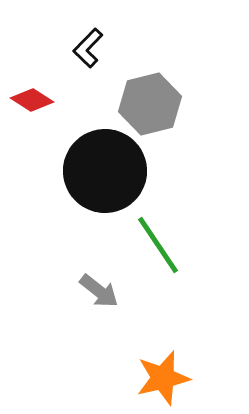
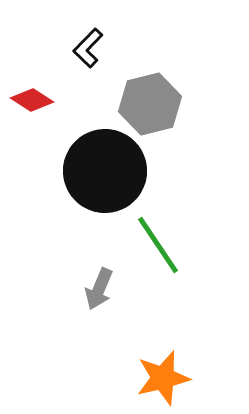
gray arrow: moved 2 px up; rotated 75 degrees clockwise
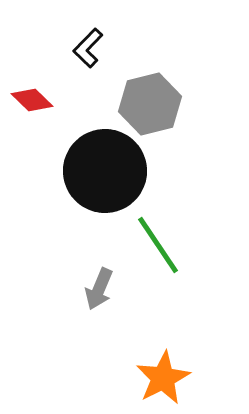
red diamond: rotated 12 degrees clockwise
orange star: rotated 14 degrees counterclockwise
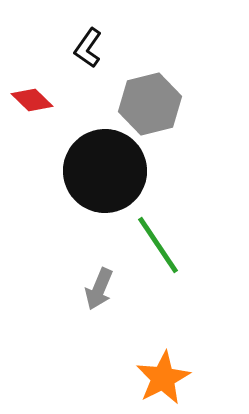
black L-shape: rotated 9 degrees counterclockwise
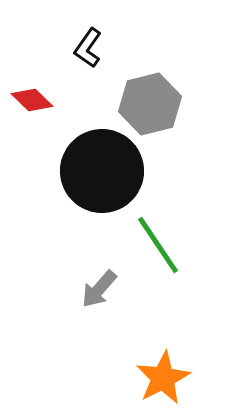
black circle: moved 3 px left
gray arrow: rotated 18 degrees clockwise
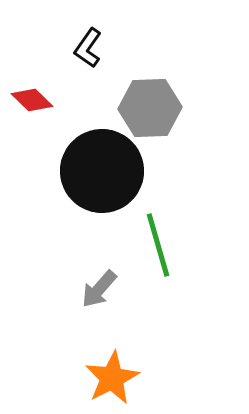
gray hexagon: moved 4 px down; rotated 12 degrees clockwise
green line: rotated 18 degrees clockwise
orange star: moved 51 px left
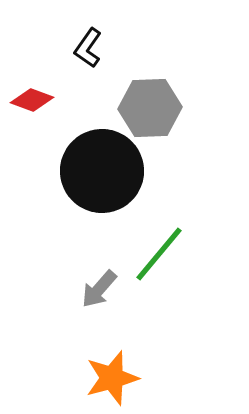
red diamond: rotated 24 degrees counterclockwise
green line: moved 1 px right, 9 px down; rotated 56 degrees clockwise
orange star: rotated 12 degrees clockwise
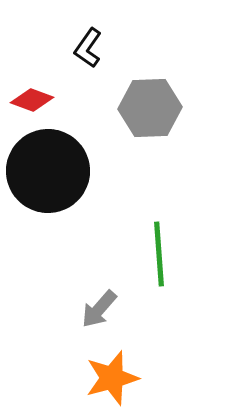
black circle: moved 54 px left
green line: rotated 44 degrees counterclockwise
gray arrow: moved 20 px down
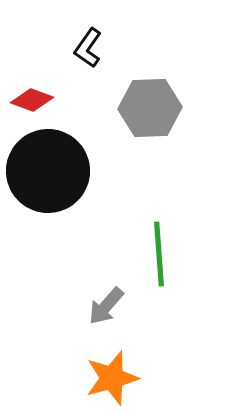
gray arrow: moved 7 px right, 3 px up
